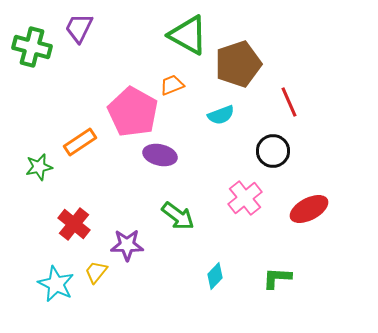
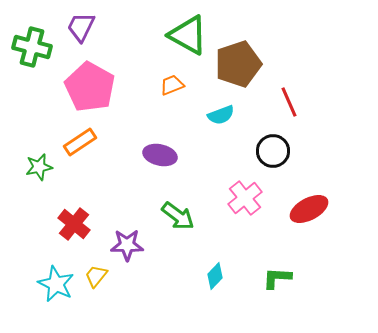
purple trapezoid: moved 2 px right, 1 px up
pink pentagon: moved 43 px left, 25 px up
yellow trapezoid: moved 4 px down
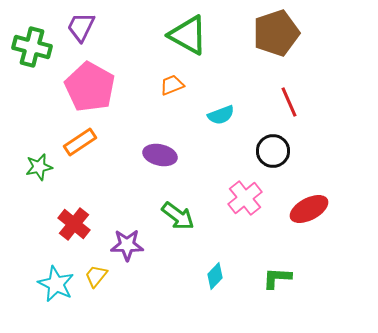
brown pentagon: moved 38 px right, 31 px up
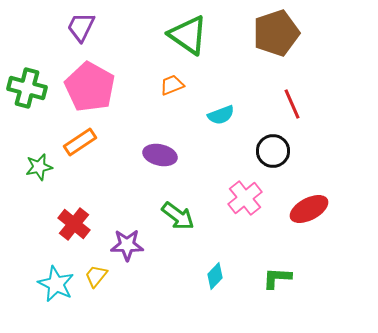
green triangle: rotated 6 degrees clockwise
green cross: moved 5 px left, 41 px down
red line: moved 3 px right, 2 px down
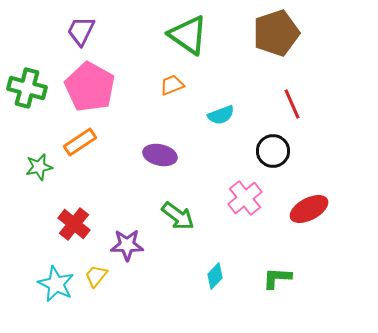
purple trapezoid: moved 4 px down
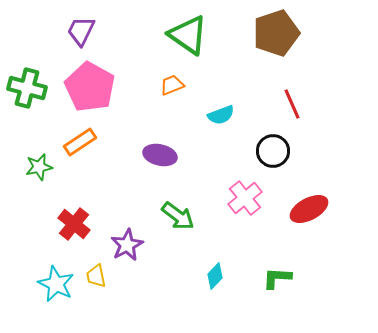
purple star: rotated 28 degrees counterclockwise
yellow trapezoid: rotated 50 degrees counterclockwise
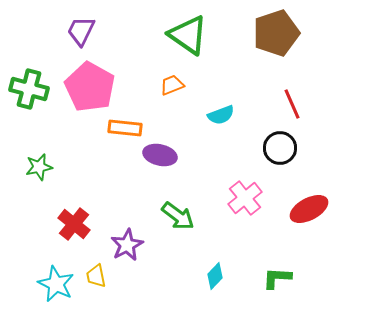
green cross: moved 2 px right, 1 px down
orange rectangle: moved 45 px right, 14 px up; rotated 40 degrees clockwise
black circle: moved 7 px right, 3 px up
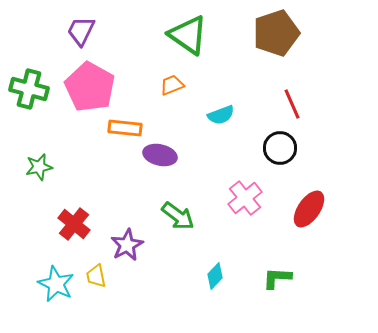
red ellipse: rotated 27 degrees counterclockwise
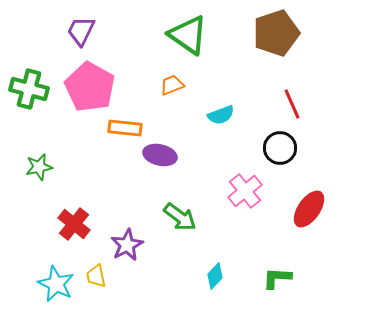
pink cross: moved 7 px up
green arrow: moved 2 px right, 1 px down
